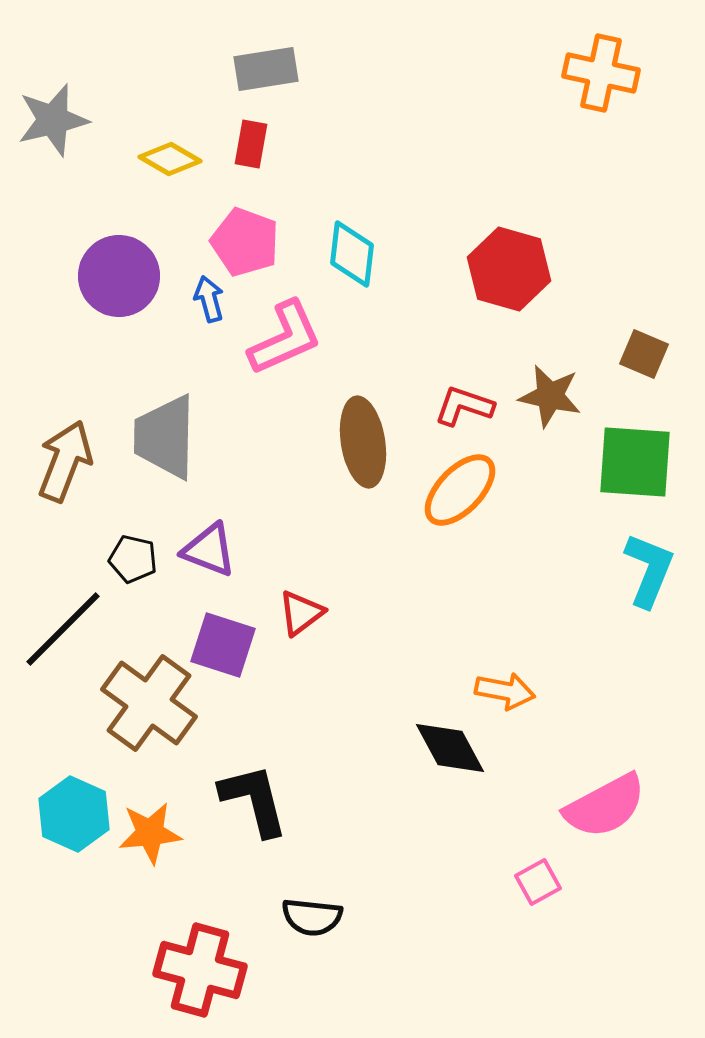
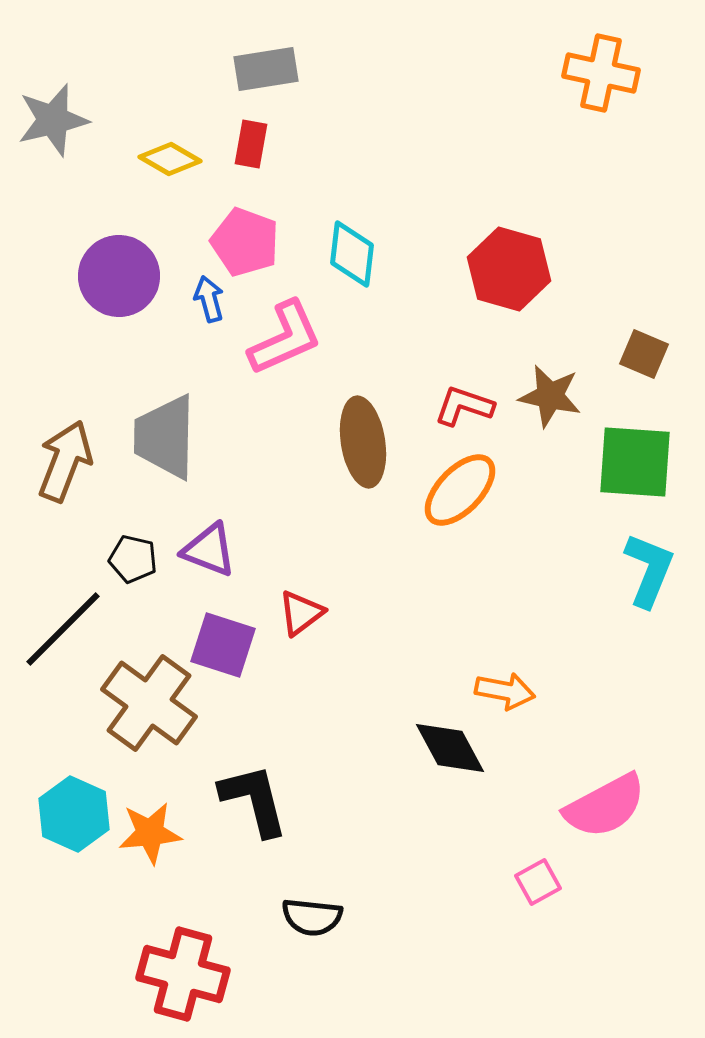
red cross: moved 17 px left, 4 px down
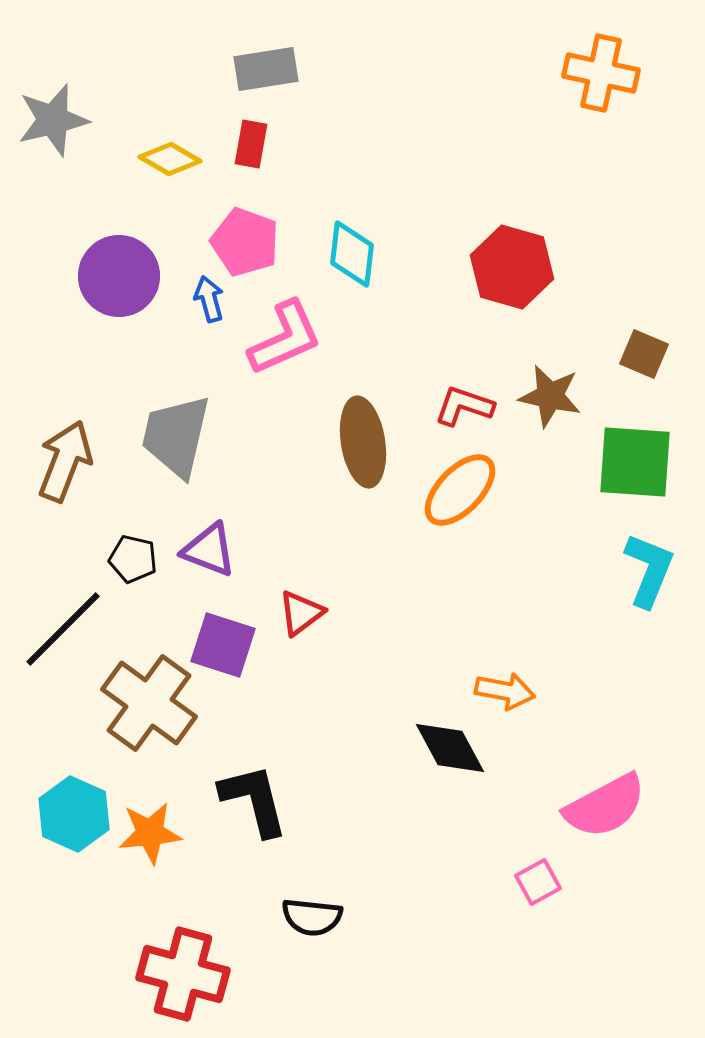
red hexagon: moved 3 px right, 2 px up
gray trapezoid: moved 11 px right, 1 px up; rotated 12 degrees clockwise
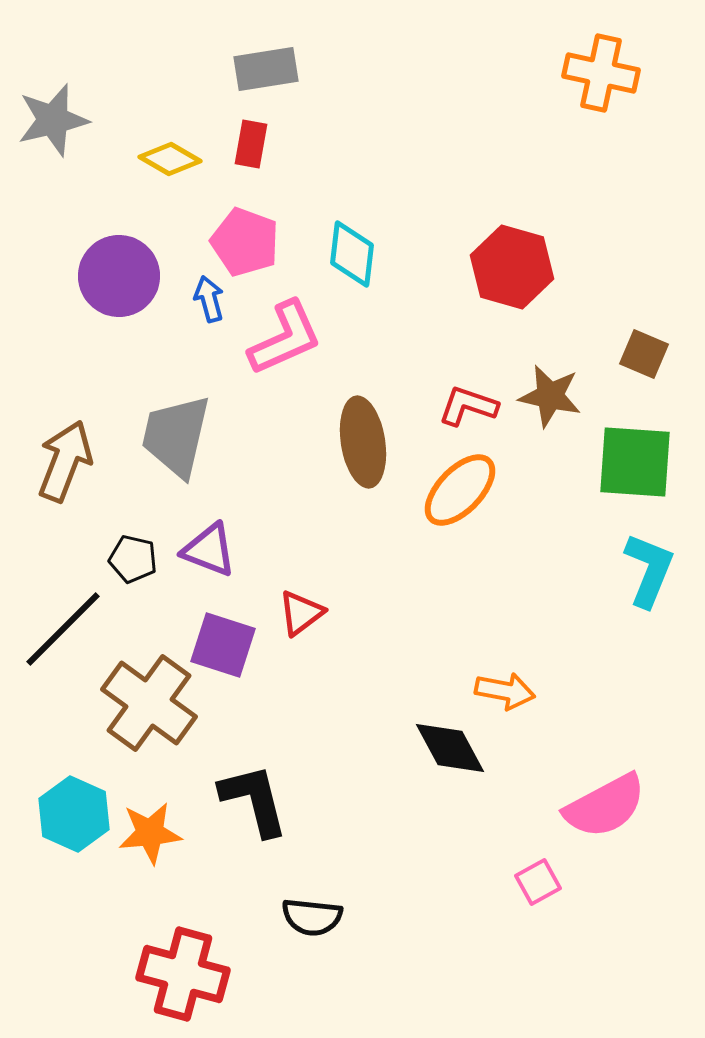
red L-shape: moved 4 px right
